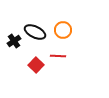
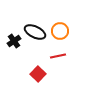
orange circle: moved 3 px left, 1 px down
red line: rotated 14 degrees counterclockwise
red square: moved 2 px right, 9 px down
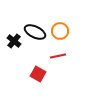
black cross: rotated 16 degrees counterclockwise
red square: rotated 14 degrees counterclockwise
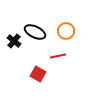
orange circle: moved 6 px right
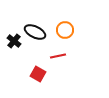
orange circle: moved 1 px left, 1 px up
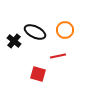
red square: rotated 14 degrees counterclockwise
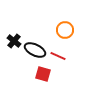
black ellipse: moved 18 px down
red line: rotated 35 degrees clockwise
red square: moved 5 px right
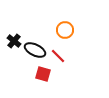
red line: rotated 21 degrees clockwise
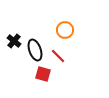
black ellipse: rotated 45 degrees clockwise
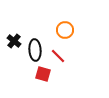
black ellipse: rotated 15 degrees clockwise
